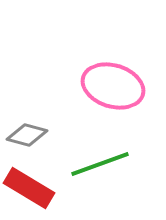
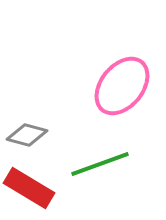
pink ellipse: moved 9 px right; rotated 68 degrees counterclockwise
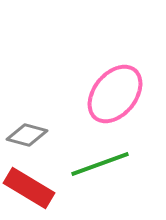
pink ellipse: moved 7 px left, 8 px down
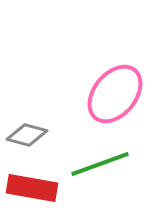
red rectangle: moved 3 px right; rotated 21 degrees counterclockwise
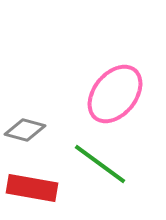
gray diamond: moved 2 px left, 5 px up
green line: rotated 56 degrees clockwise
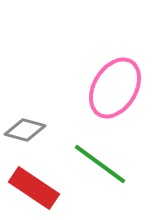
pink ellipse: moved 6 px up; rotated 8 degrees counterclockwise
red rectangle: moved 2 px right; rotated 24 degrees clockwise
